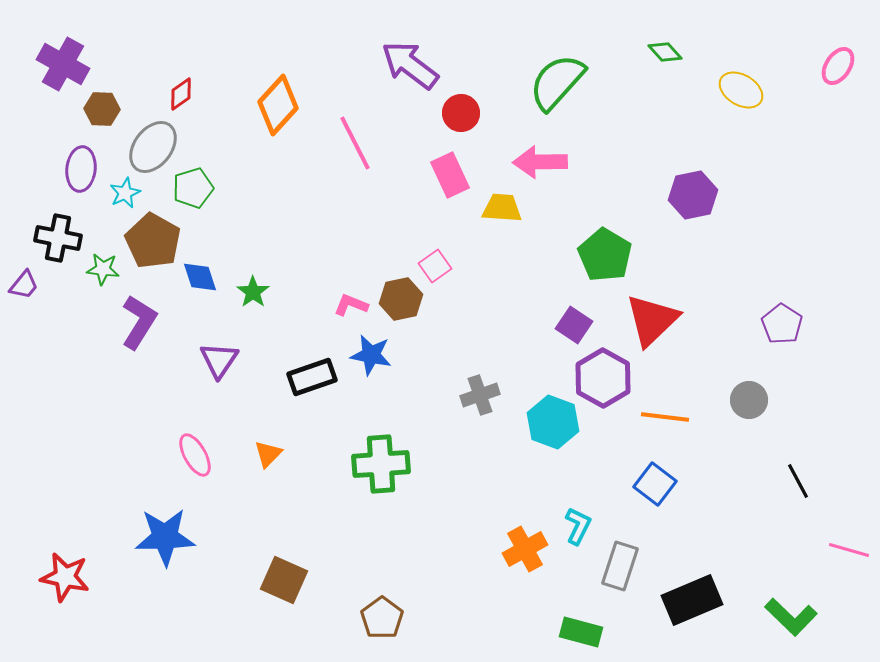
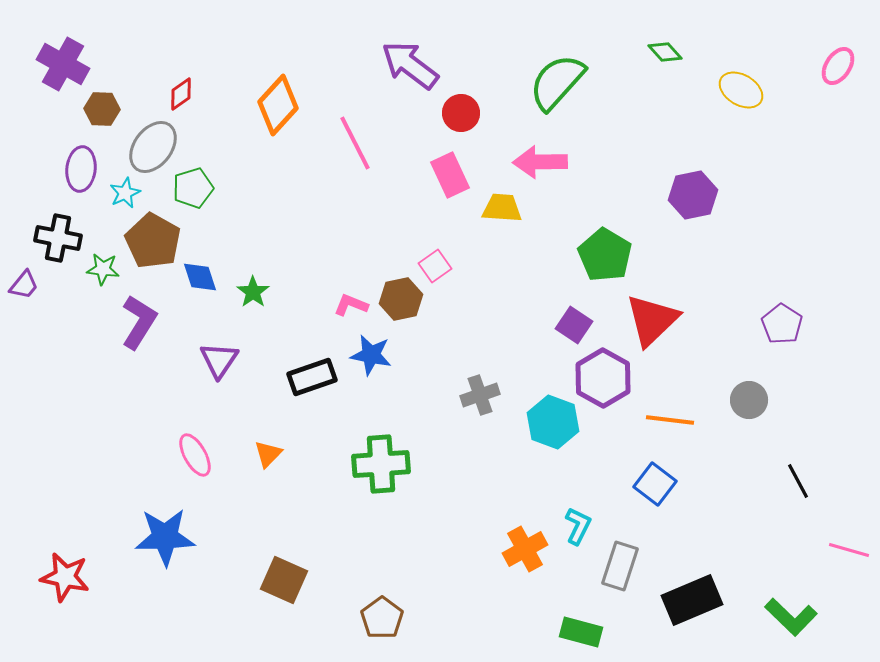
orange line at (665, 417): moved 5 px right, 3 px down
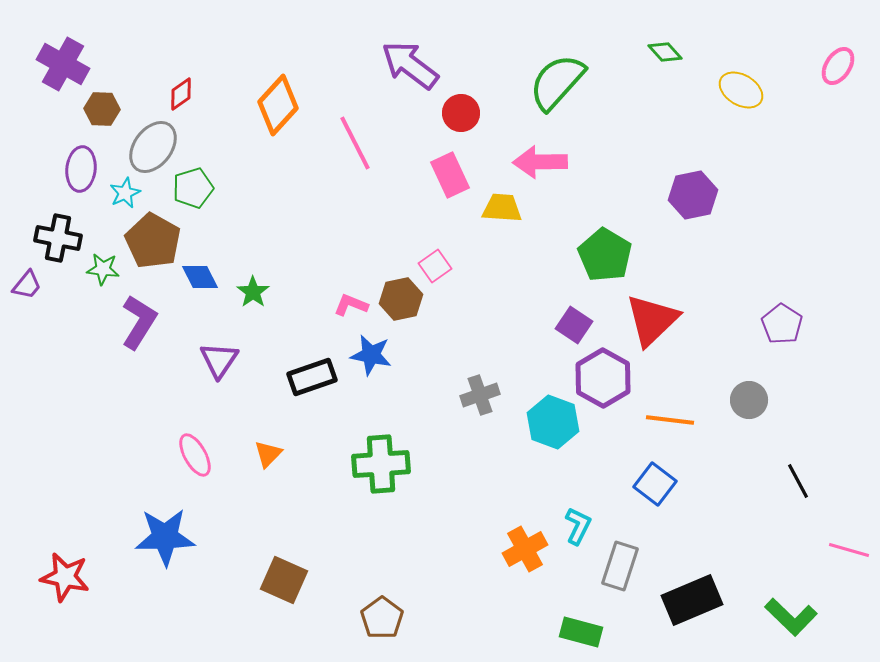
blue diamond at (200, 277): rotated 9 degrees counterclockwise
purple trapezoid at (24, 285): moved 3 px right
